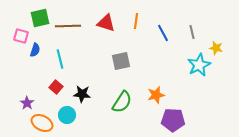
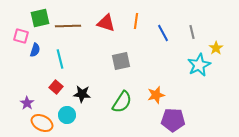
yellow star: rotated 24 degrees clockwise
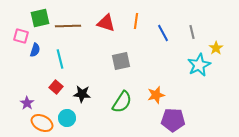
cyan circle: moved 3 px down
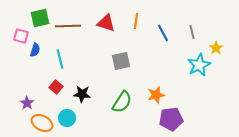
purple pentagon: moved 2 px left, 1 px up; rotated 10 degrees counterclockwise
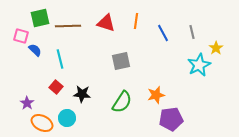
blue semicircle: rotated 64 degrees counterclockwise
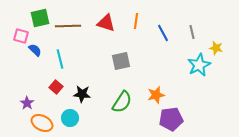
yellow star: rotated 24 degrees counterclockwise
cyan circle: moved 3 px right
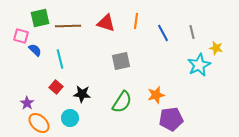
orange ellipse: moved 3 px left; rotated 15 degrees clockwise
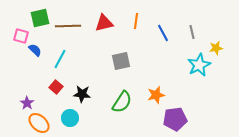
red triangle: moved 2 px left; rotated 30 degrees counterclockwise
yellow star: rotated 24 degrees counterclockwise
cyan line: rotated 42 degrees clockwise
purple pentagon: moved 4 px right
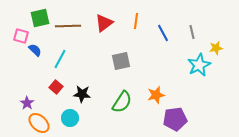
red triangle: rotated 24 degrees counterclockwise
